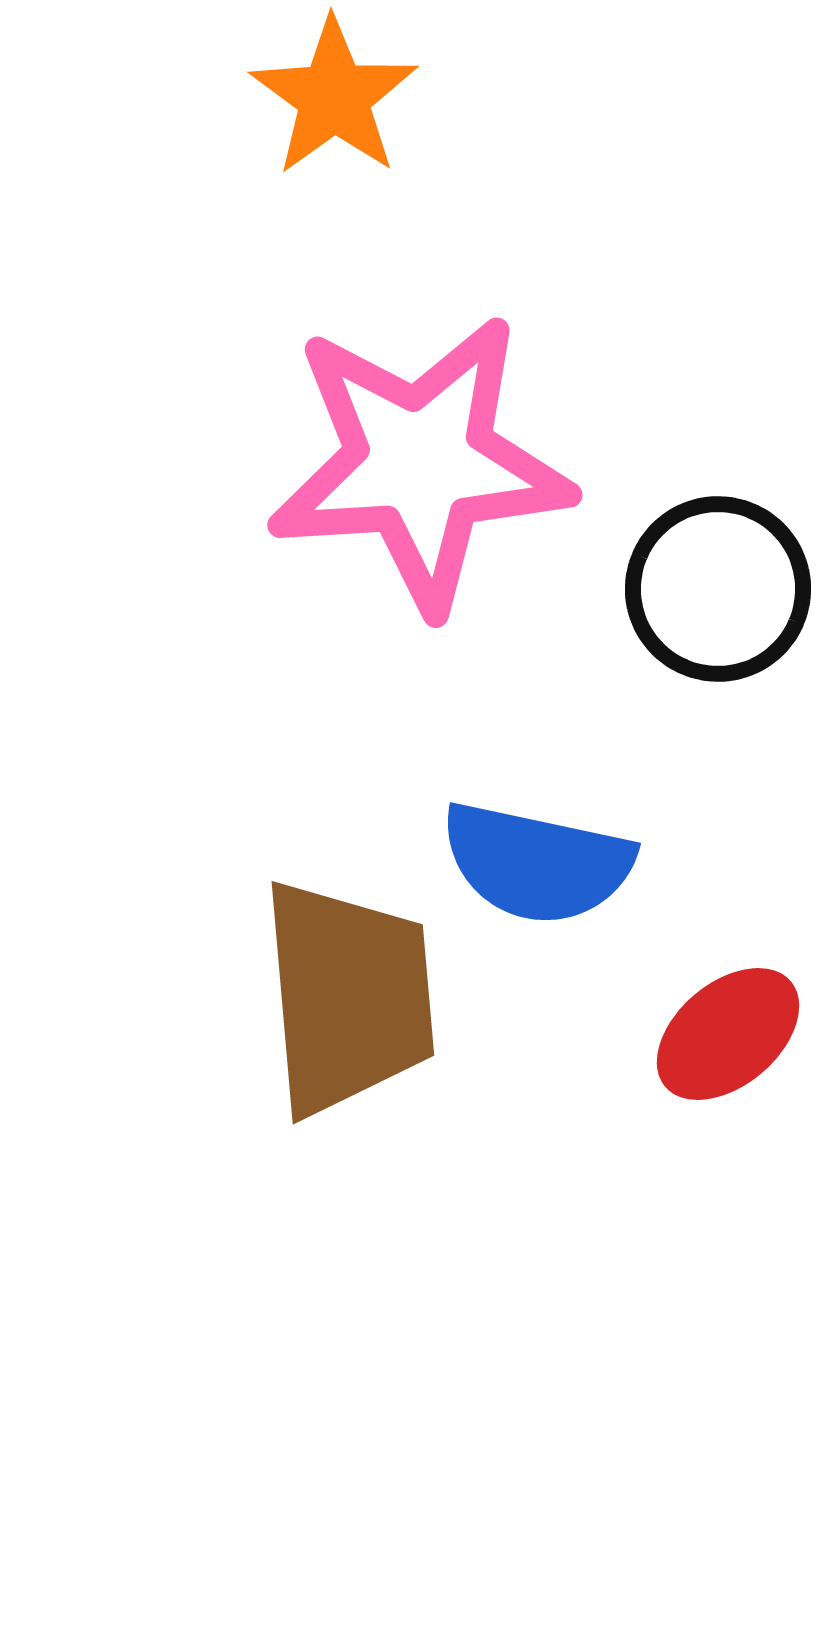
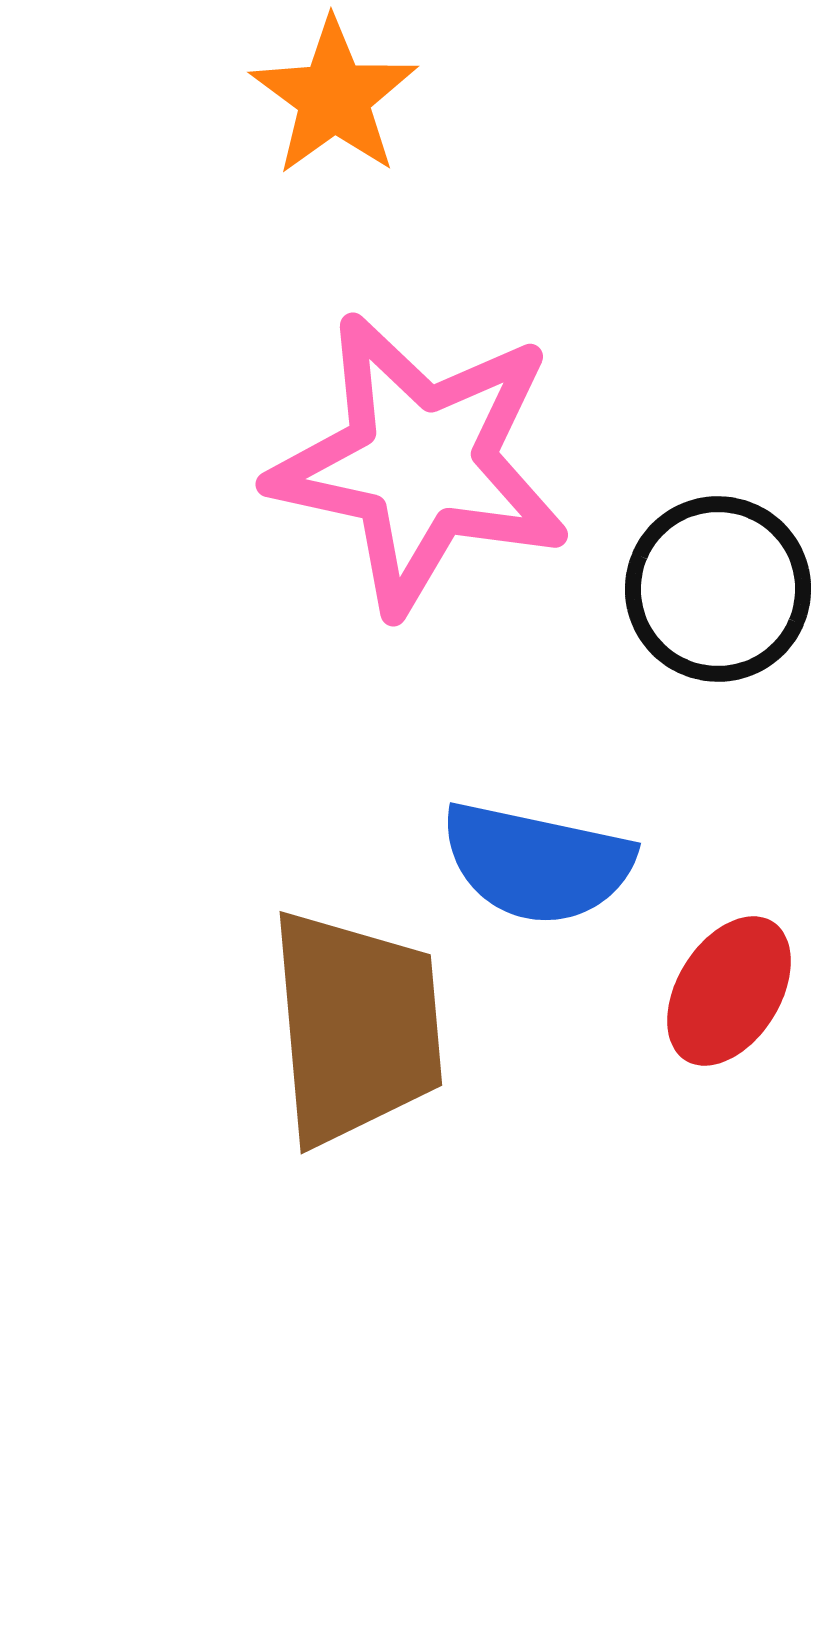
pink star: rotated 16 degrees clockwise
brown trapezoid: moved 8 px right, 30 px down
red ellipse: moved 1 px right, 43 px up; rotated 18 degrees counterclockwise
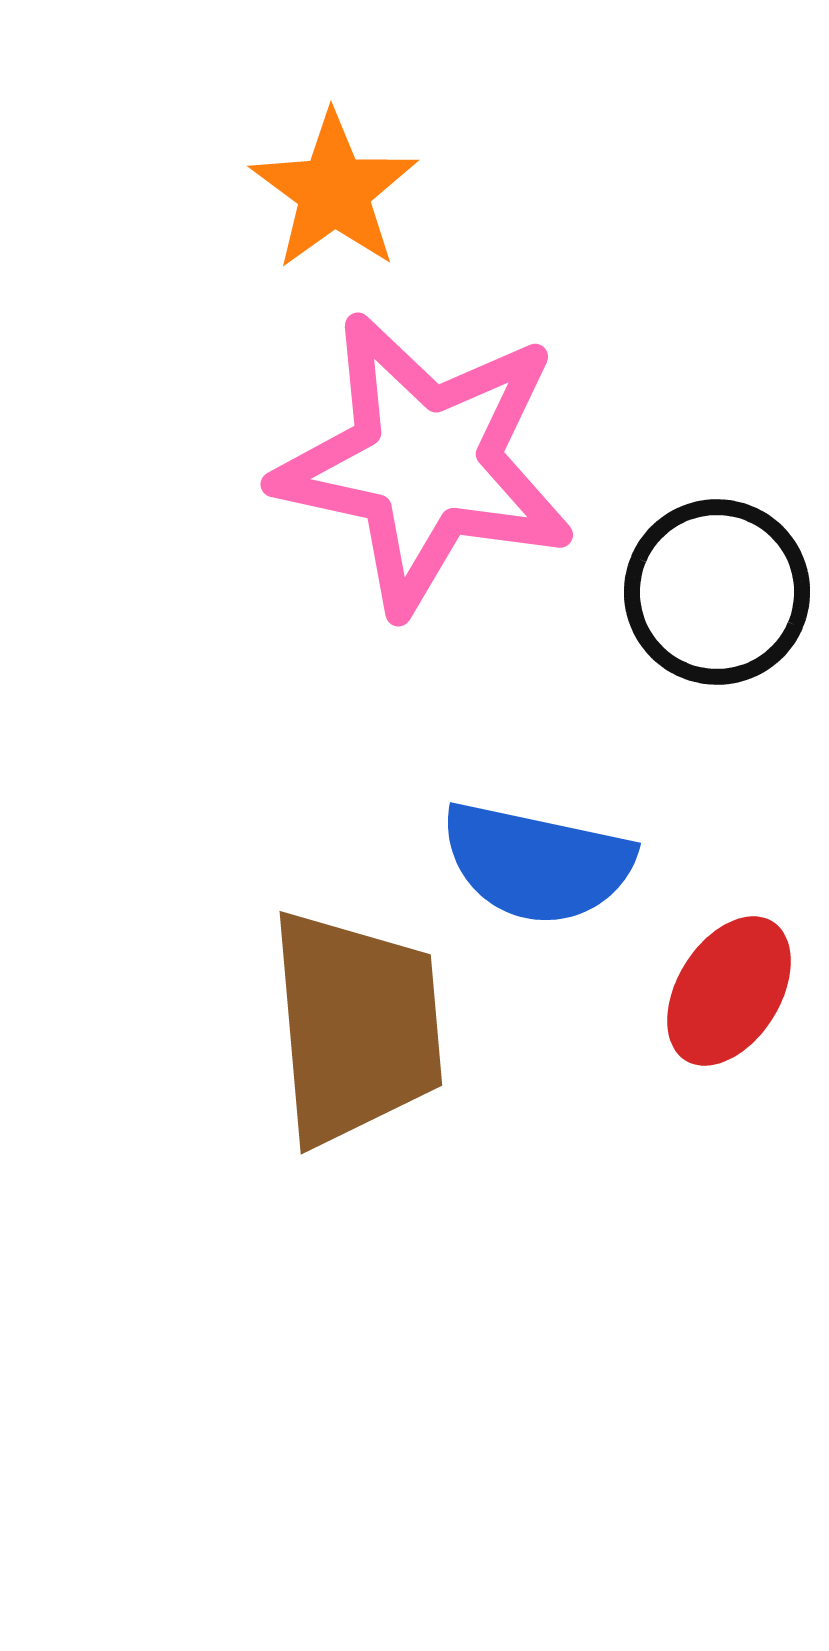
orange star: moved 94 px down
pink star: moved 5 px right
black circle: moved 1 px left, 3 px down
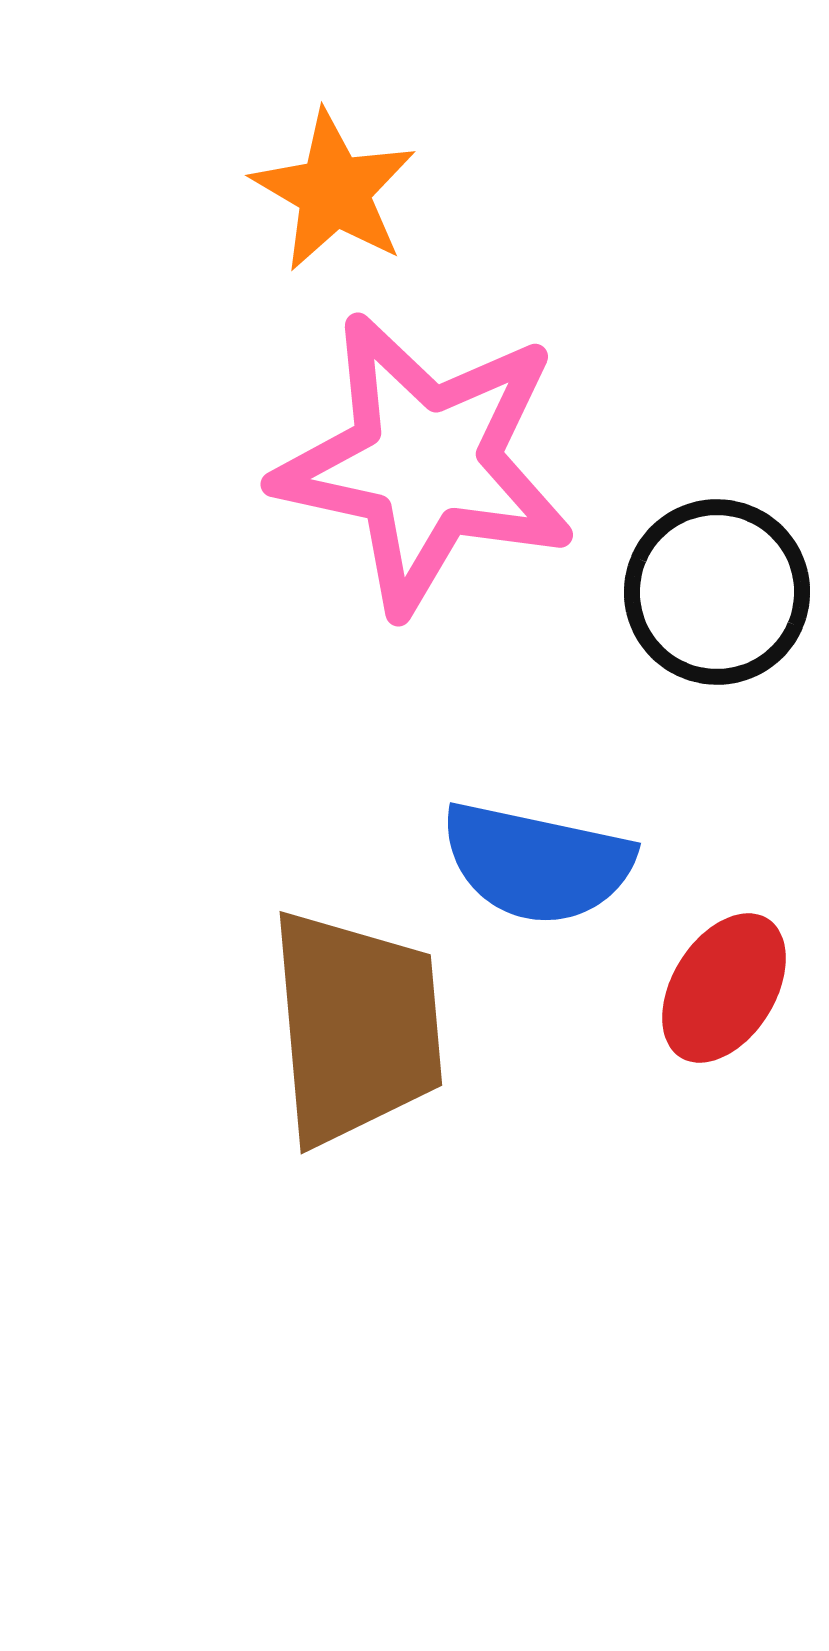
orange star: rotated 6 degrees counterclockwise
red ellipse: moved 5 px left, 3 px up
